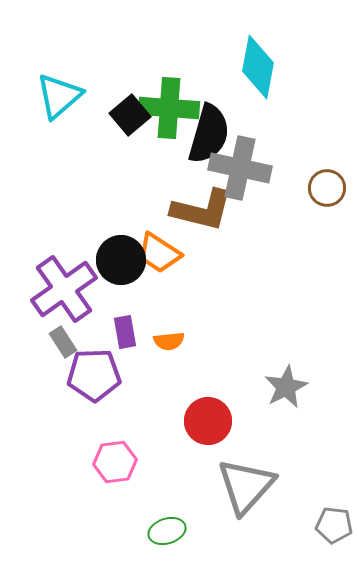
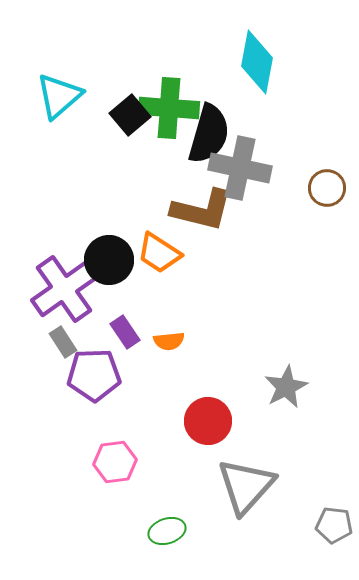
cyan diamond: moved 1 px left, 5 px up
black circle: moved 12 px left
purple rectangle: rotated 24 degrees counterclockwise
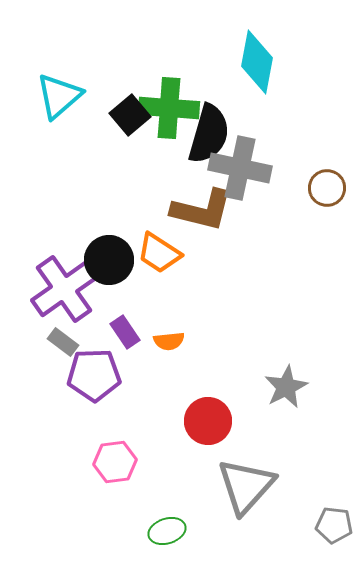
gray rectangle: rotated 20 degrees counterclockwise
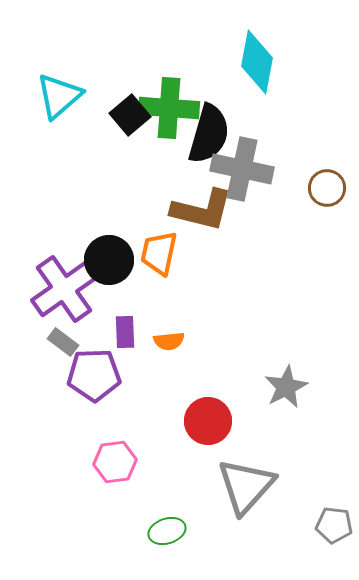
gray cross: moved 2 px right, 1 px down
orange trapezoid: rotated 69 degrees clockwise
purple rectangle: rotated 32 degrees clockwise
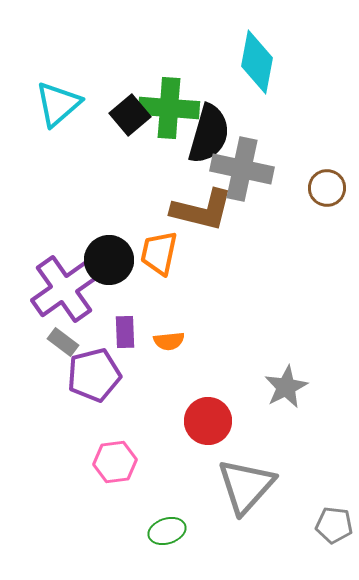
cyan triangle: moved 1 px left, 8 px down
purple pentagon: rotated 12 degrees counterclockwise
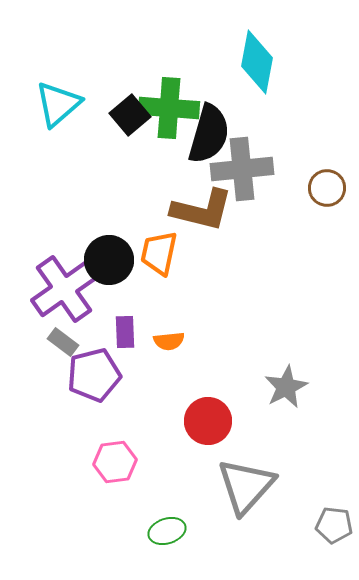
gray cross: rotated 18 degrees counterclockwise
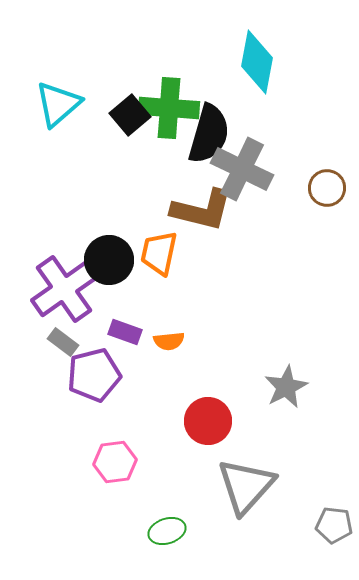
gray cross: rotated 32 degrees clockwise
purple rectangle: rotated 68 degrees counterclockwise
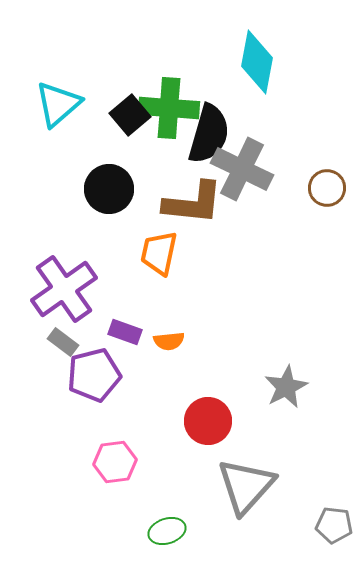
brown L-shape: moved 9 px left, 7 px up; rotated 8 degrees counterclockwise
black circle: moved 71 px up
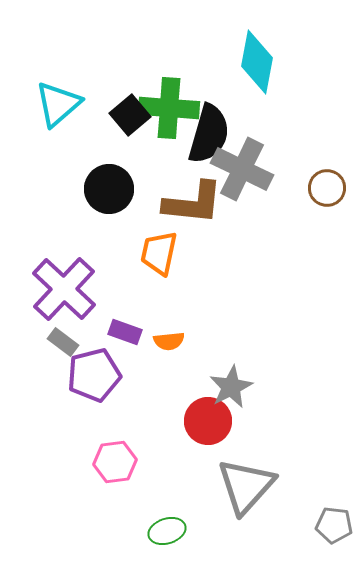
purple cross: rotated 12 degrees counterclockwise
gray star: moved 55 px left
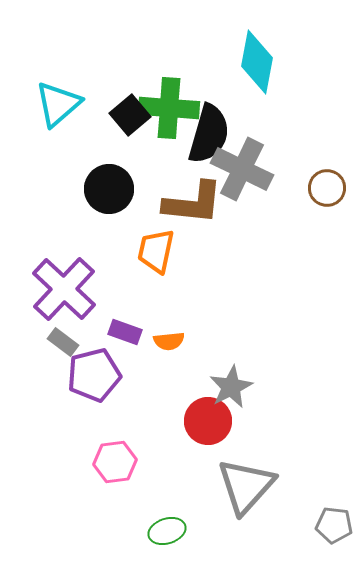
orange trapezoid: moved 3 px left, 2 px up
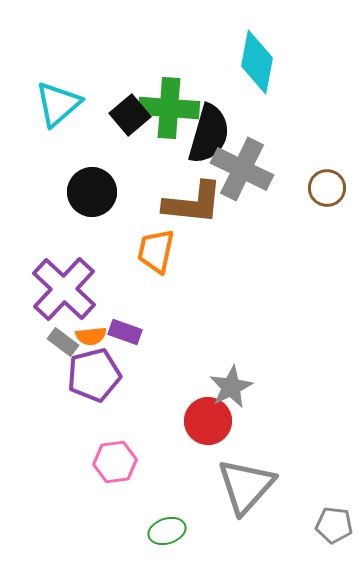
black circle: moved 17 px left, 3 px down
orange semicircle: moved 78 px left, 5 px up
